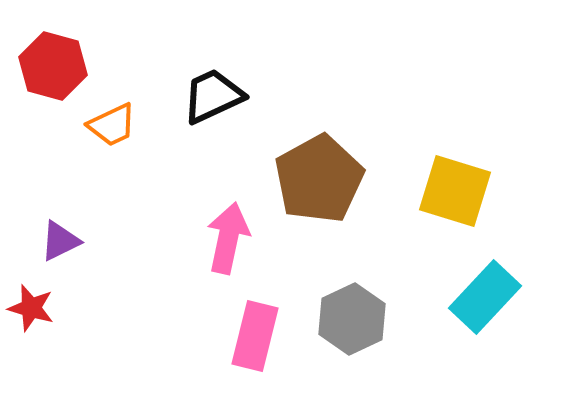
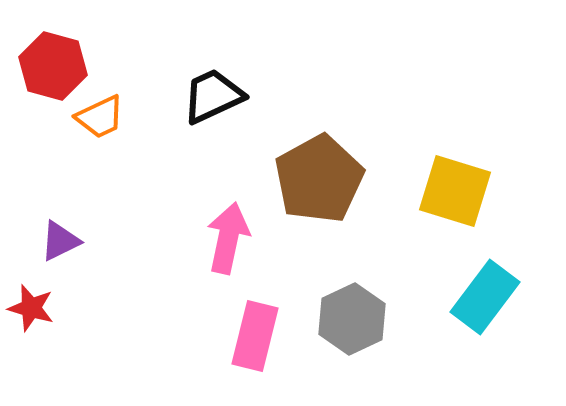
orange trapezoid: moved 12 px left, 8 px up
cyan rectangle: rotated 6 degrees counterclockwise
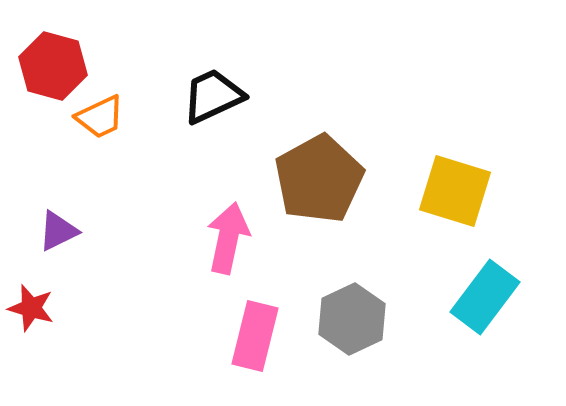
purple triangle: moved 2 px left, 10 px up
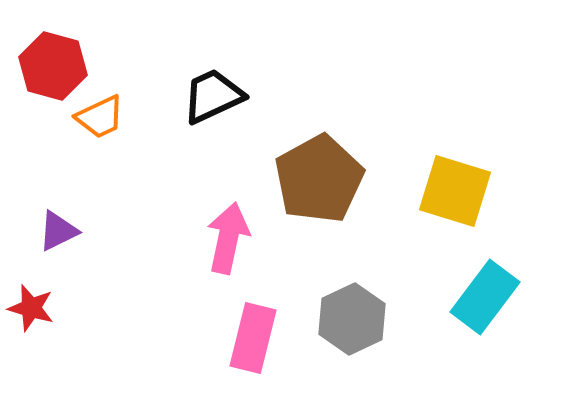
pink rectangle: moved 2 px left, 2 px down
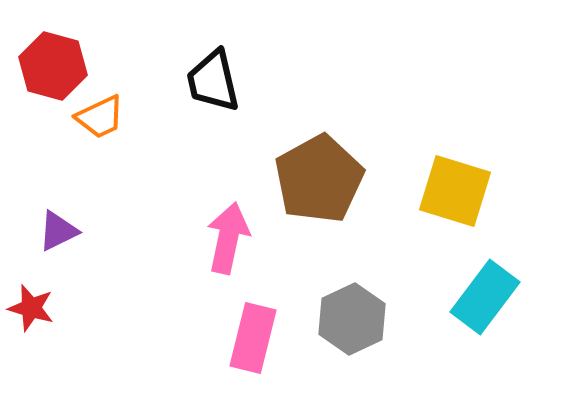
black trapezoid: moved 15 px up; rotated 78 degrees counterclockwise
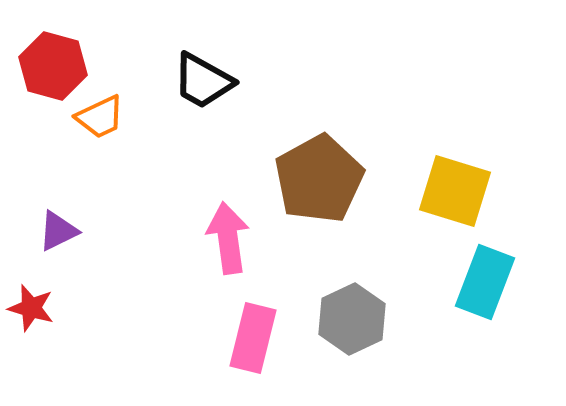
black trapezoid: moved 10 px left; rotated 48 degrees counterclockwise
pink arrow: rotated 20 degrees counterclockwise
cyan rectangle: moved 15 px up; rotated 16 degrees counterclockwise
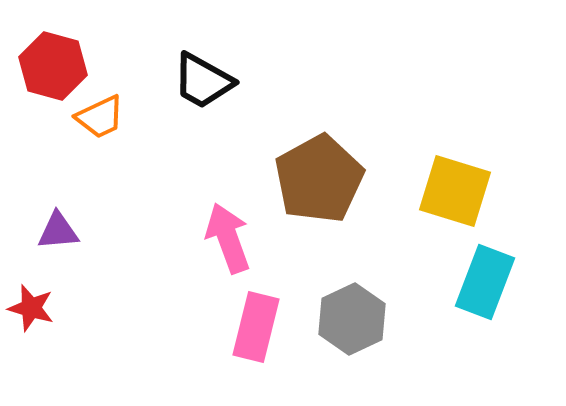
purple triangle: rotated 21 degrees clockwise
pink arrow: rotated 12 degrees counterclockwise
pink rectangle: moved 3 px right, 11 px up
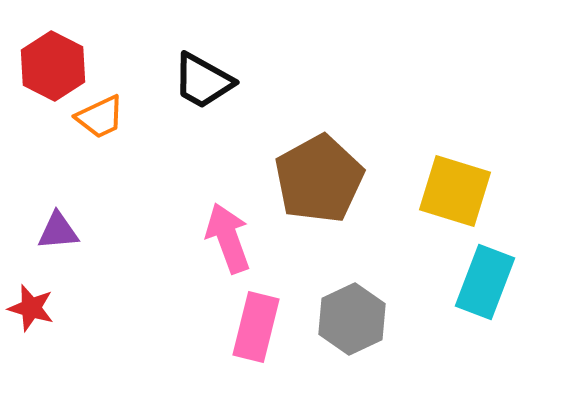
red hexagon: rotated 12 degrees clockwise
